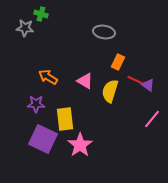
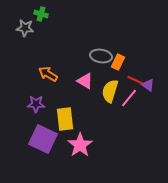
gray ellipse: moved 3 px left, 24 px down
orange arrow: moved 3 px up
pink line: moved 23 px left, 21 px up
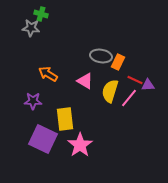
gray star: moved 6 px right
purple triangle: rotated 40 degrees counterclockwise
purple star: moved 3 px left, 3 px up
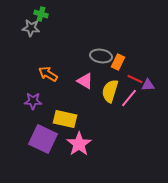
red line: moved 1 px up
yellow rectangle: rotated 70 degrees counterclockwise
pink star: moved 1 px left, 1 px up
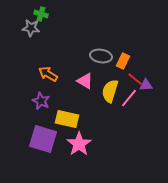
orange rectangle: moved 5 px right, 1 px up
red line: rotated 14 degrees clockwise
purple triangle: moved 2 px left
purple star: moved 8 px right; rotated 24 degrees clockwise
yellow rectangle: moved 2 px right
purple square: rotated 8 degrees counterclockwise
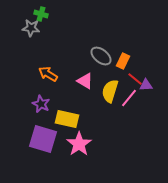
gray ellipse: rotated 30 degrees clockwise
purple star: moved 3 px down
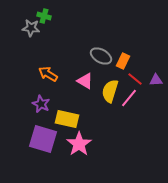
green cross: moved 3 px right, 2 px down
gray ellipse: rotated 10 degrees counterclockwise
purple triangle: moved 10 px right, 5 px up
